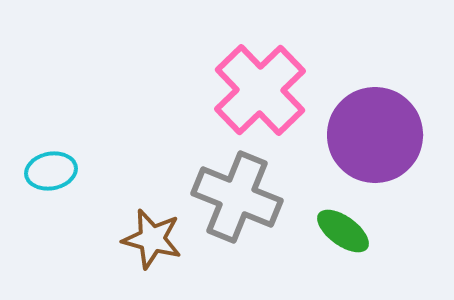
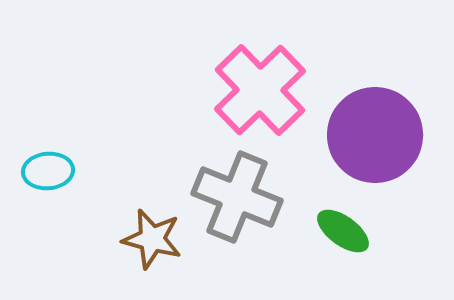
cyan ellipse: moved 3 px left; rotated 6 degrees clockwise
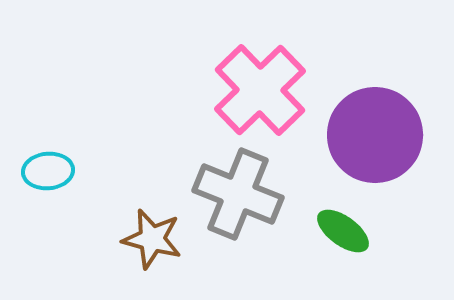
gray cross: moved 1 px right, 3 px up
